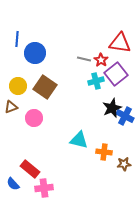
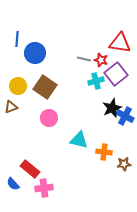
red star: rotated 16 degrees counterclockwise
pink circle: moved 15 px right
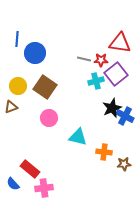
red star: rotated 16 degrees counterclockwise
cyan triangle: moved 1 px left, 3 px up
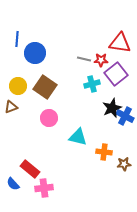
cyan cross: moved 4 px left, 3 px down
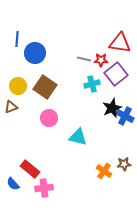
orange cross: moved 19 px down; rotated 28 degrees clockwise
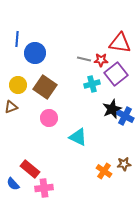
yellow circle: moved 1 px up
black star: moved 1 px down
cyan triangle: rotated 12 degrees clockwise
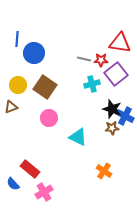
blue circle: moved 1 px left
black star: rotated 30 degrees counterclockwise
brown star: moved 12 px left, 36 px up
pink cross: moved 4 px down; rotated 24 degrees counterclockwise
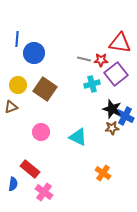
brown square: moved 2 px down
pink circle: moved 8 px left, 14 px down
orange cross: moved 1 px left, 2 px down
blue semicircle: rotated 128 degrees counterclockwise
pink cross: rotated 24 degrees counterclockwise
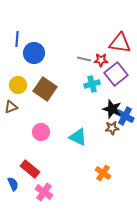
blue semicircle: rotated 32 degrees counterclockwise
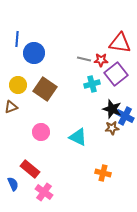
orange cross: rotated 21 degrees counterclockwise
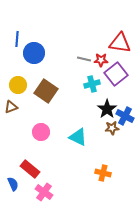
brown square: moved 1 px right, 2 px down
black star: moved 5 px left; rotated 18 degrees clockwise
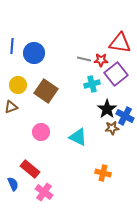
blue line: moved 5 px left, 7 px down
